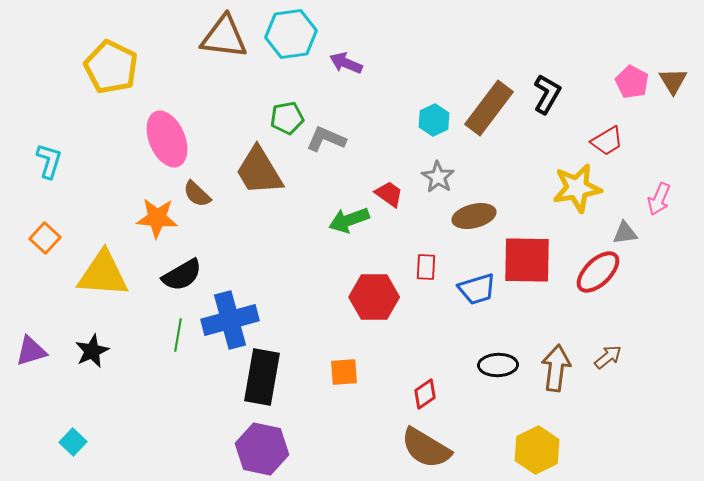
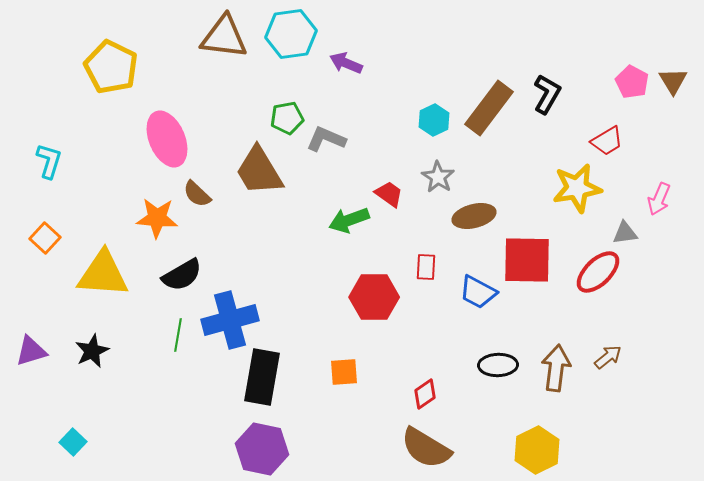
blue trapezoid at (477, 289): moved 1 px right, 3 px down; rotated 45 degrees clockwise
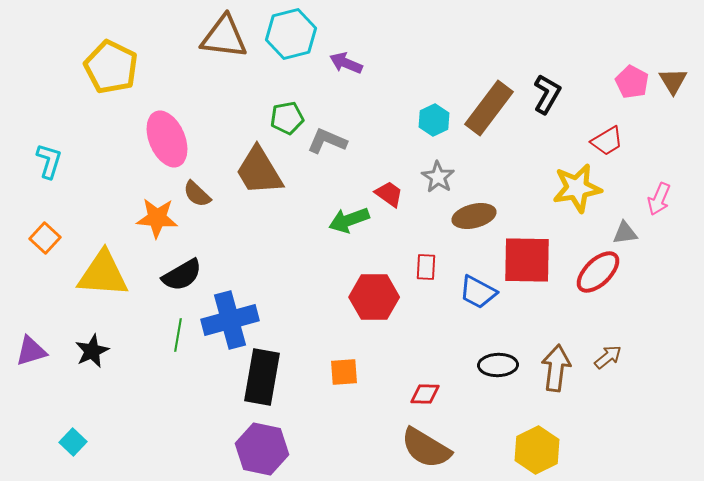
cyan hexagon at (291, 34): rotated 6 degrees counterclockwise
gray L-shape at (326, 139): moved 1 px right, 2 px down
red diamond at (425, 394): rotated 36 degrees clockwise
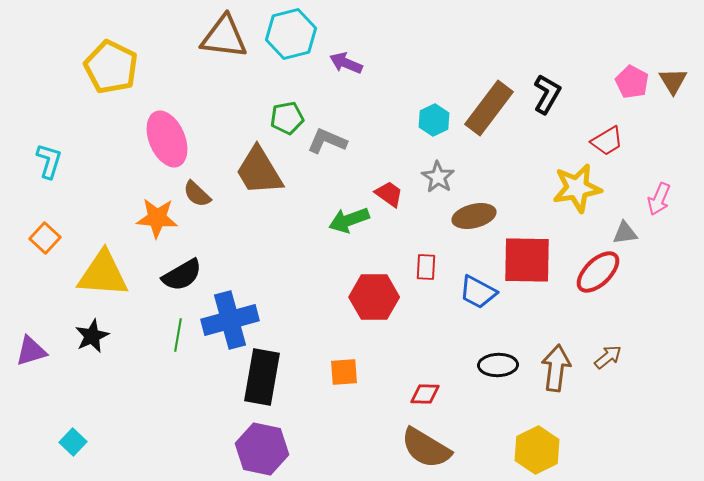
black star at (92, 351): moved 15 px up
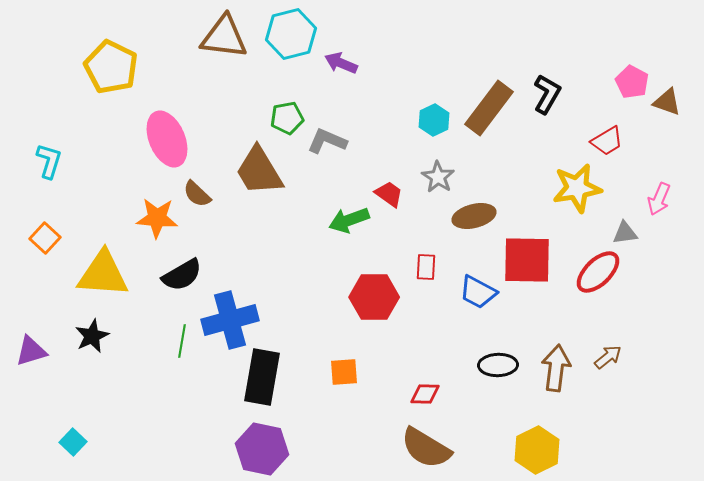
purple arrow at (346, 63): moved 5 px left
brown triangle at (673, 81): moved 6 px left, 21 px down; rotated 40 degrees counterclockwise
green line at (178, 335): moved 4 px right, 6 px down
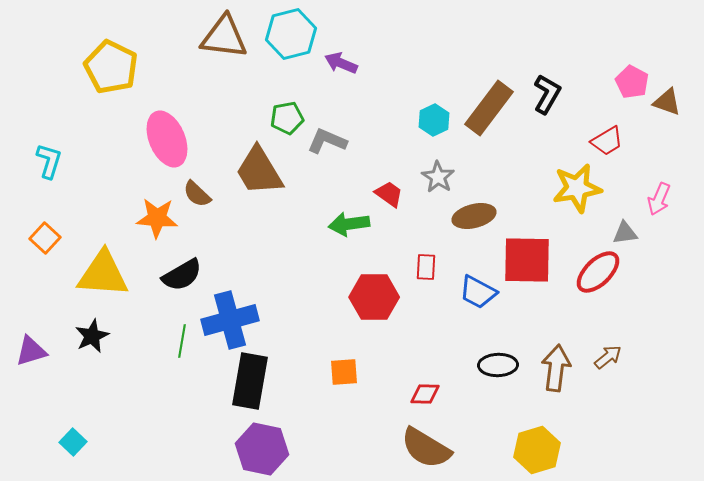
green arrow at (349, 220): moved 4 px down; rotated 12 degrees clockwise
black rectangle at (262, 377): moved 12 px left, 4 px down
yellow hexagon at (537, 450): rotated 9 degrees clockwise
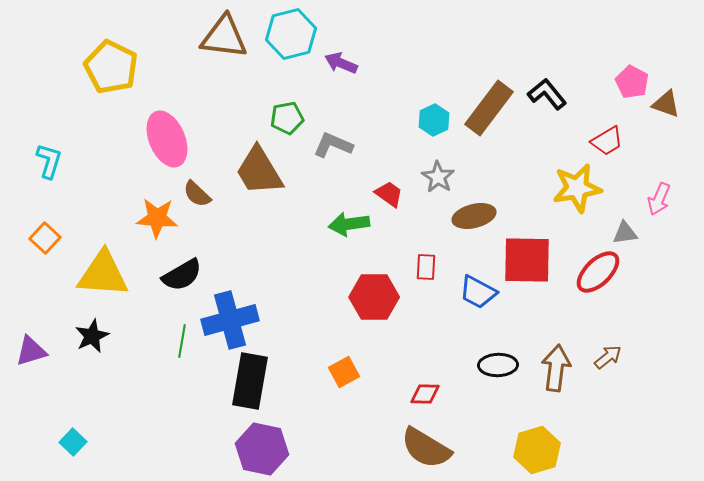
black L-shape at (547, 94): rotated 69 degrees counterclockwise
brown triangle at (667, 102): moved 1 px left, 2 px down
gray L-shape at (327, 141): moved 6 px right, 4 px down
orange square at (344, 372): rotated 24 degrees counterclockwise
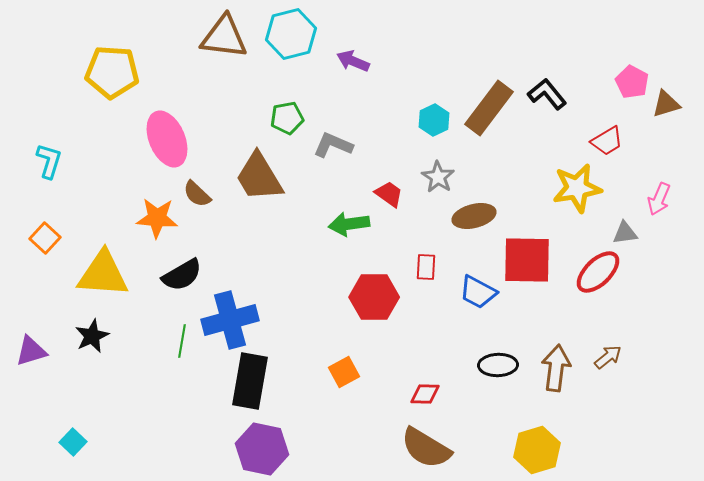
purple arrow at (341, 63): moved 12 px right, 2 px up
yellow pentagon at (111, 67): moved 1 px right, 5 px down; rotated 22 degrees counterclockwise
brown triangle at (666, 104): rotated 36 degrees counterclockwise
brown trapezoid at (259, 171): moved 6 px down
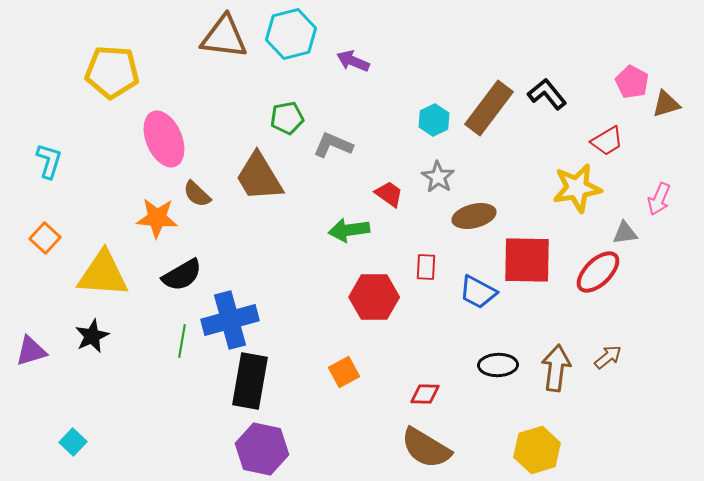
pink ellipse at (167, 139): moved 3 px left
green arrow at (349, 224): moved 6 px down
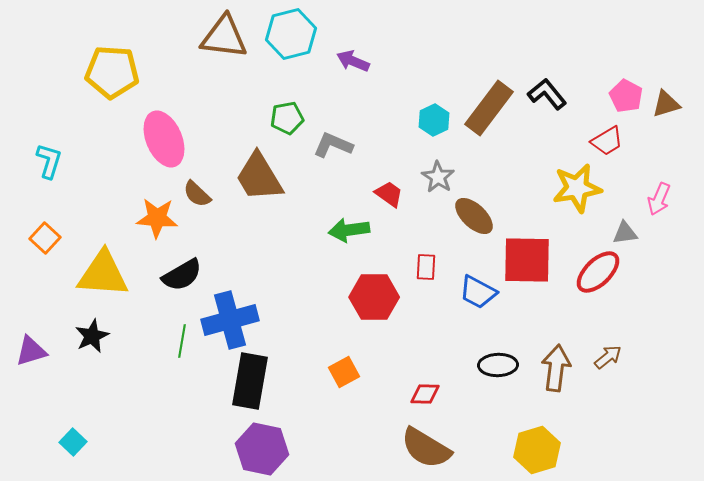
pink pentagon at (632, 82): moved 6 px left, 14 px down
brown ellipse at (474, 216): rotated 57 degrees clockwise
